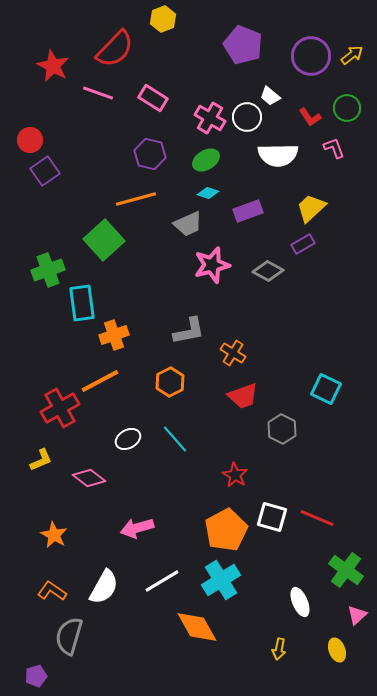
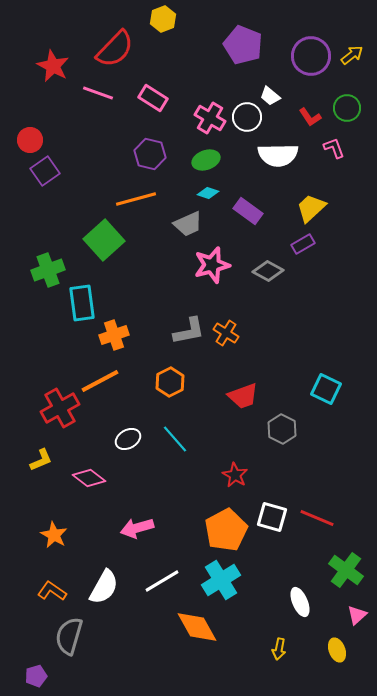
green ellipse at (206, 160): rotated 12 degrees clockwise
purple rectangle at (248, 211): rotated 56 degrees clockwise
orange cross at (233, 353): moved 7 px left, 20 px up
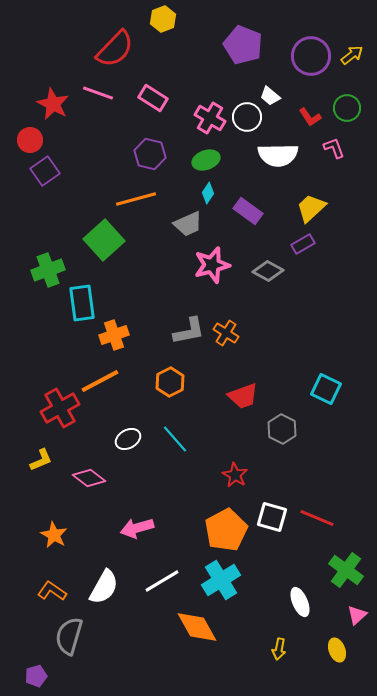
red star at (53, 66): moved 38 px down
cyan diamond at (208, 193): rotated 75 degrees counterclockwise
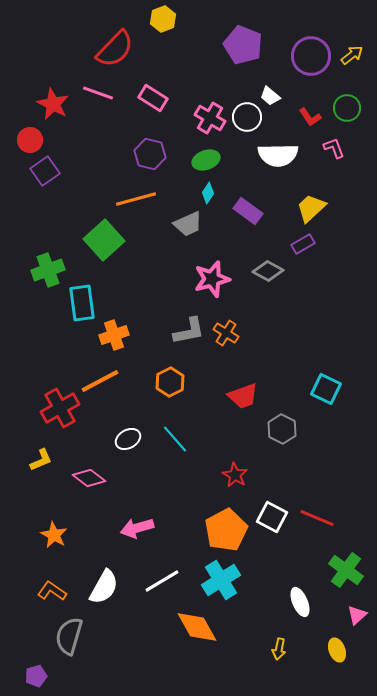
pink star at (212, 265): moved 14 px down
white square at (272, 517): rotated 12 degrees clockwise
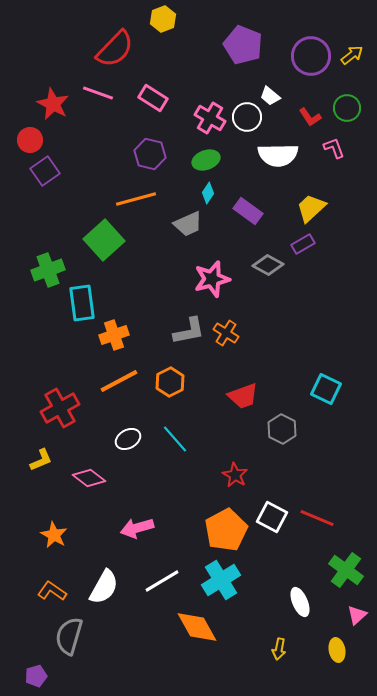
gray diamond at (268, 271): moved 6 px up
orange line at (100, 381): moved 19 px right
yellow ellipse at (337, 650): rotated 10 degrees clockwise
